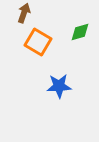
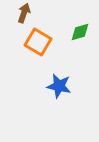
blue star: rotated 15 degrees clockwise
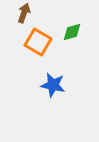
green diamond: moved 8 px left
blue star: moved 6 px left, 1 px up
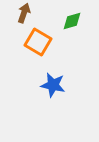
green diamond: moved 11 px up
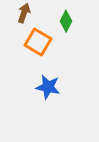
green diamond: moved 6 px left; rotated 45 degrees counterclockwise
blue star: moved 5 px left, 2 px down
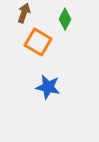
green diamond: moved 1 px left, 2 px up
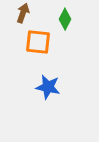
brown arrow: moved 1 px left
orange square: rotated 24 degrees counterclockwise
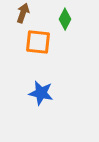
blue star: moved 7 px left, 6 px down
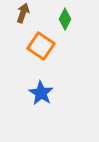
orange square: moved 3 px right, 4 px down; rotated 28 degrees clockwise
blue star: rotated 20 degrees clockwise
